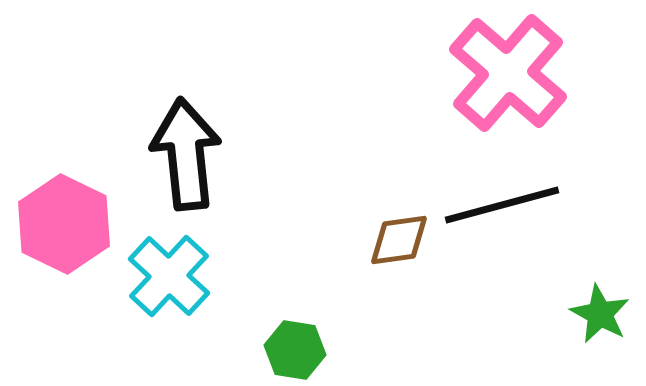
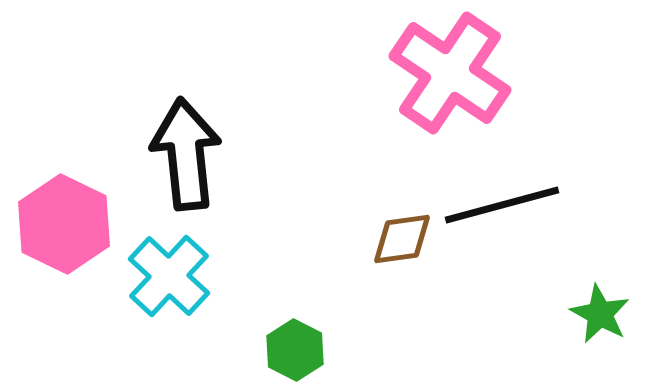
pink cross: moved 58 px left; rotated 7 degrees counterclockwise
brown diamond: moved 3 px right, 1 px up
green hexagon: rotated 18 degrees clockwise
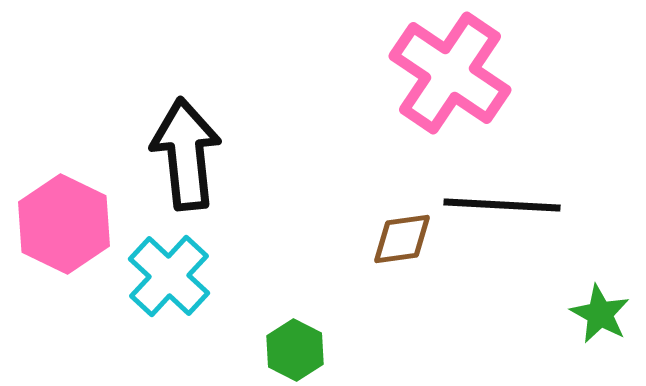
black line: rotated 18 degrees clockwise
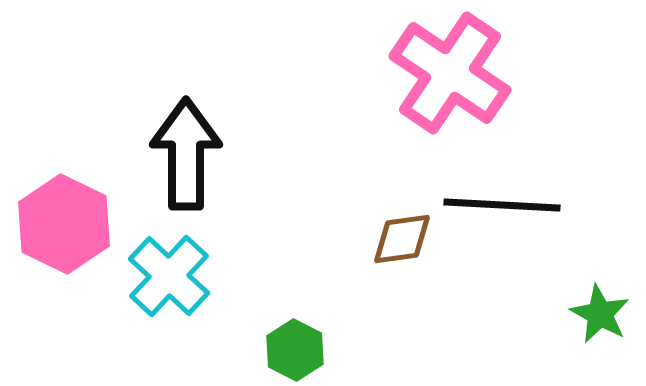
black arrow: rotated 6 degrees clockwise
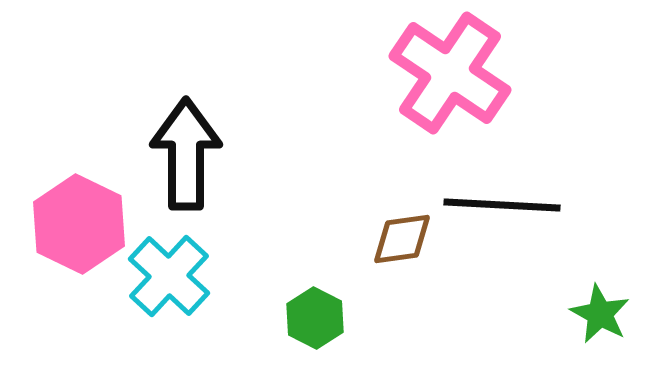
pink hexagon: moved 15 px right
green hexagon: moved 20 px right, 32 px up
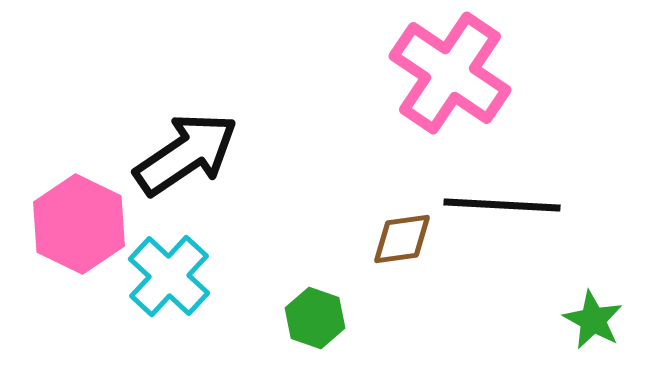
black arrow: rotated 56 degrees clockwise
green star: moved 7 px left, 6 px down
green hexagon: rotated 8 degrees counterclockwise
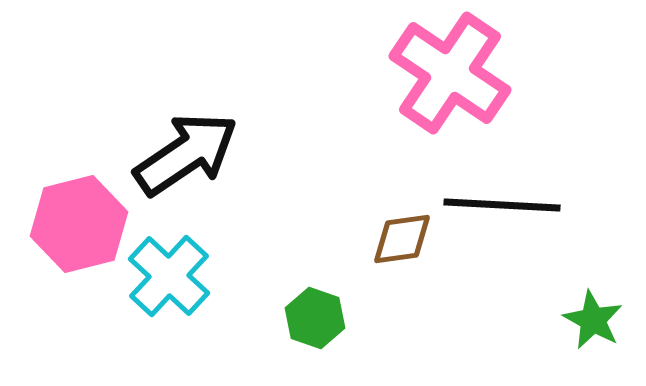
pink hexagon: rotated 20 degrees clockwise
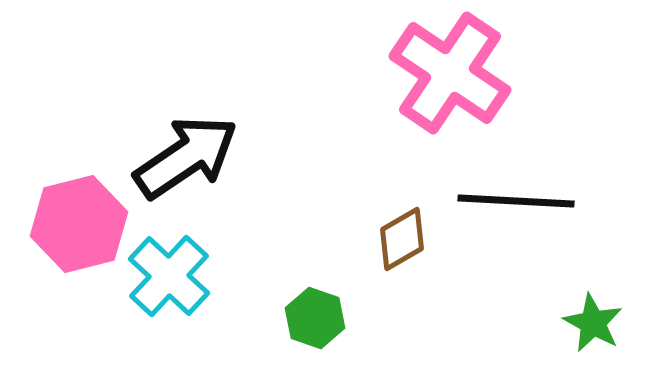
black arrow: moved 3 px down
black line: moved 14 px right, 4 px up
brown diamond: rotated 22 degrees counterclockwise
green star: moved 3 px down
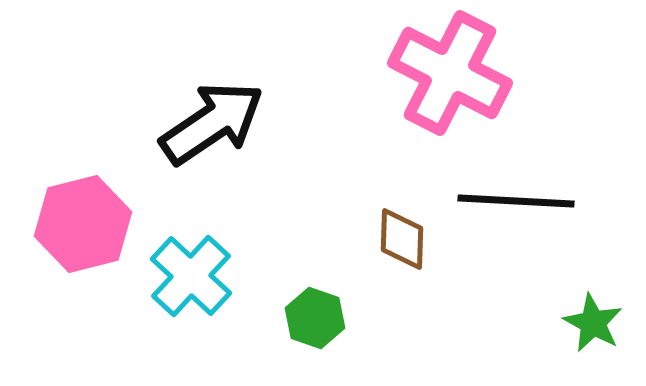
pink cross: rotated 7 degrees counterclockwise
black arrow: moved 26 px right, 34 px up
pink hexagon: moved 4 px right
brown diamond: rotated 58 degrees counterclockwise
cyan cross: moved 22 px right
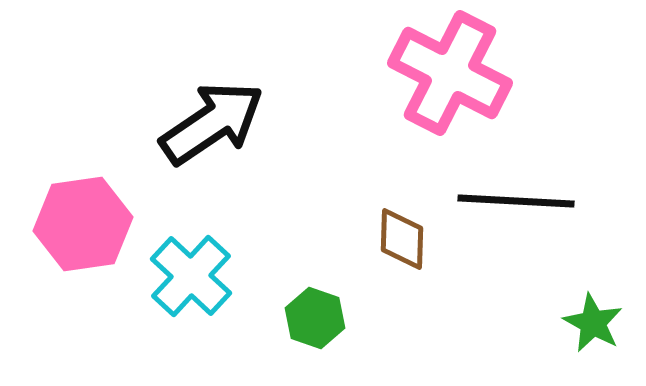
pink hexagon: rotated 6 degrees clockwise
